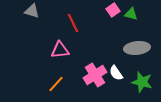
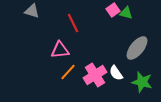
green triangle: moved 5 px left, 1 px up
gray ellipse: rotated 45 degrees counterclockwise
orange line: moved 12 px right, 12 px up
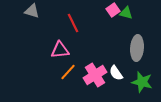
gray ellipse: rotated 35 degrees counterclockwise
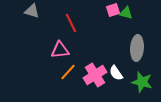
pink square: rotated 16 degrees clockwise
red line: moved 2 px left
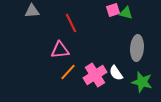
gray triangle: rotated 21 degrees counterclockwise
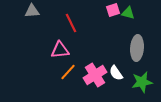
green triangle: moved 2 px right
green star: rotated 25 degrees counterclockwise
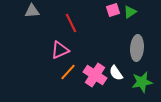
green triangle: moved 2 px right, 1 px up; rotated 48 degrees counterclockwise
pink triangle: rotated 18 degrees counterclockwise
pink cross: rotated 25 degrees counterclockwise
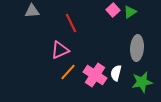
pink square: rotated 24 degrees counterclockwise
white semicircle: rotated 49 degrees clockwise
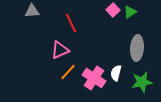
pink cross: moved 1 px left, 3 px down
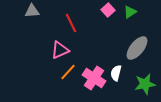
pink square: moved 5 px left
gray ellipse: rotated 35 degrees clockwise
green star: moved 3 px right, 2 px down
